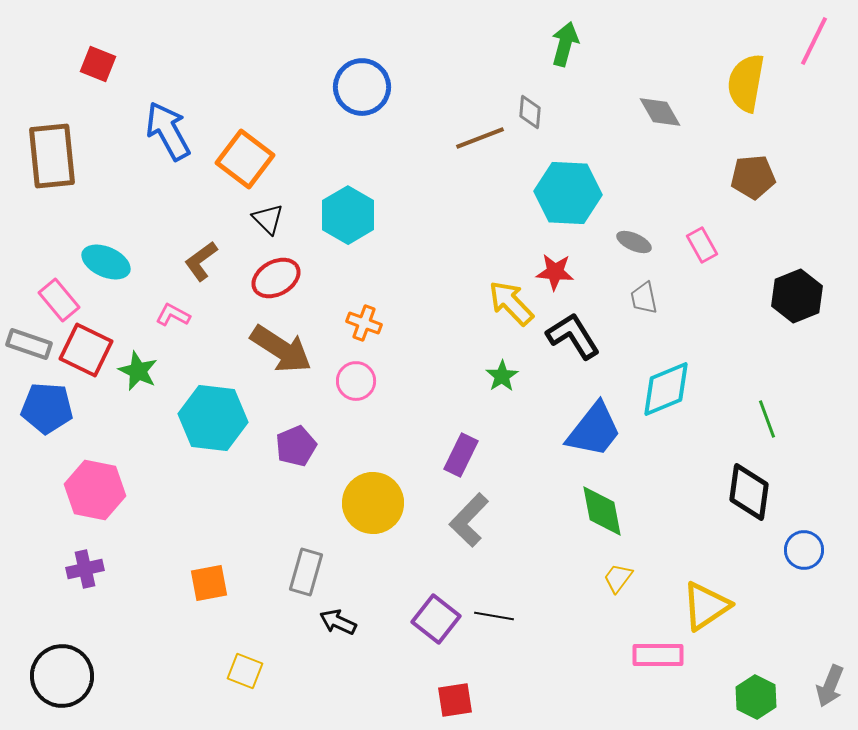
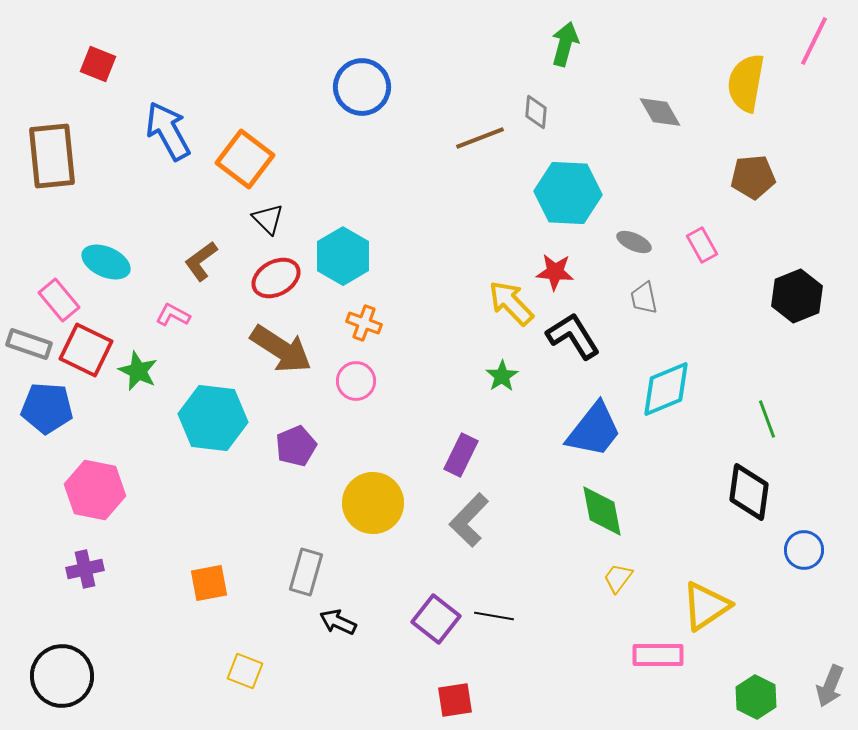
gray diamond at (530, 112): moved 6 px right
cyan hexagon at (348, 215): moved 5 px left, 41 px down
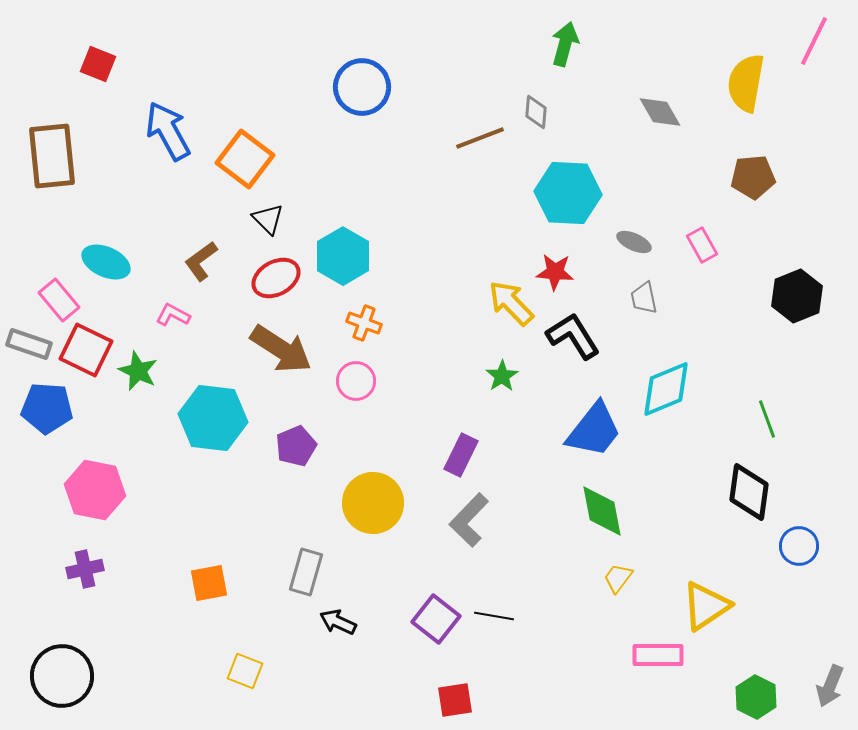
blue circle at (804, 550): moved 5 px left, 4 px up
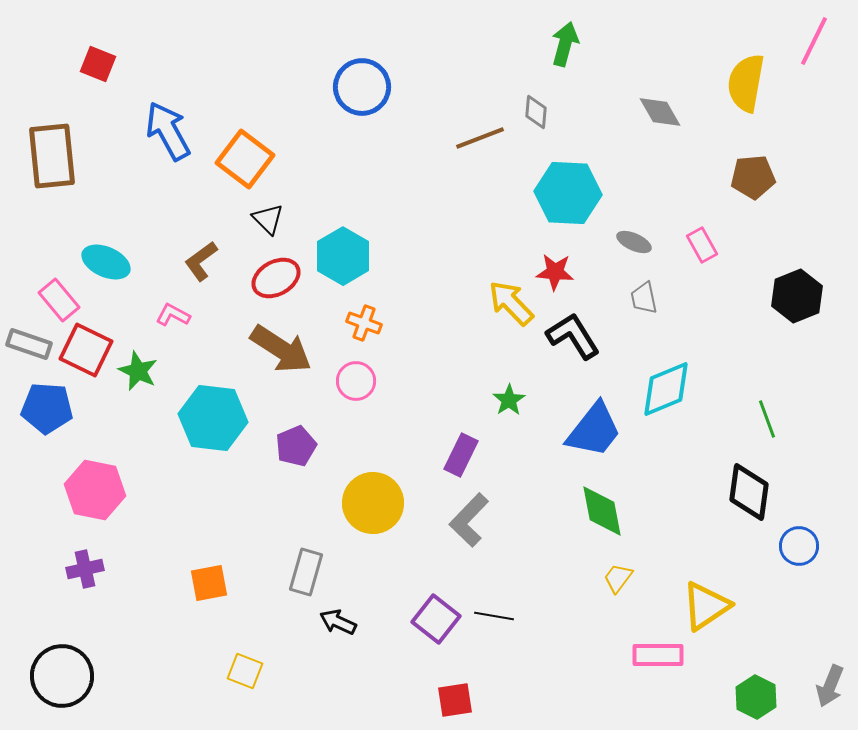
green star at (502, 376): moved 7 px right, 24 px down
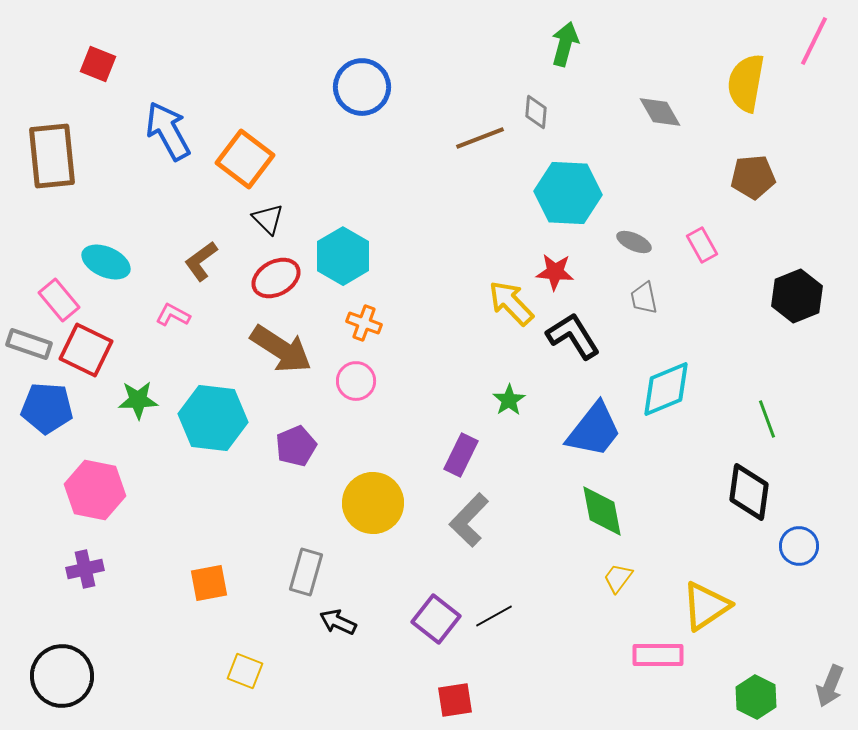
green star at (138, 371): moved 29 px down; rotated 27 degrees counterclockwise
black line at (494, 616): rotated 39 degrees counterclockwise
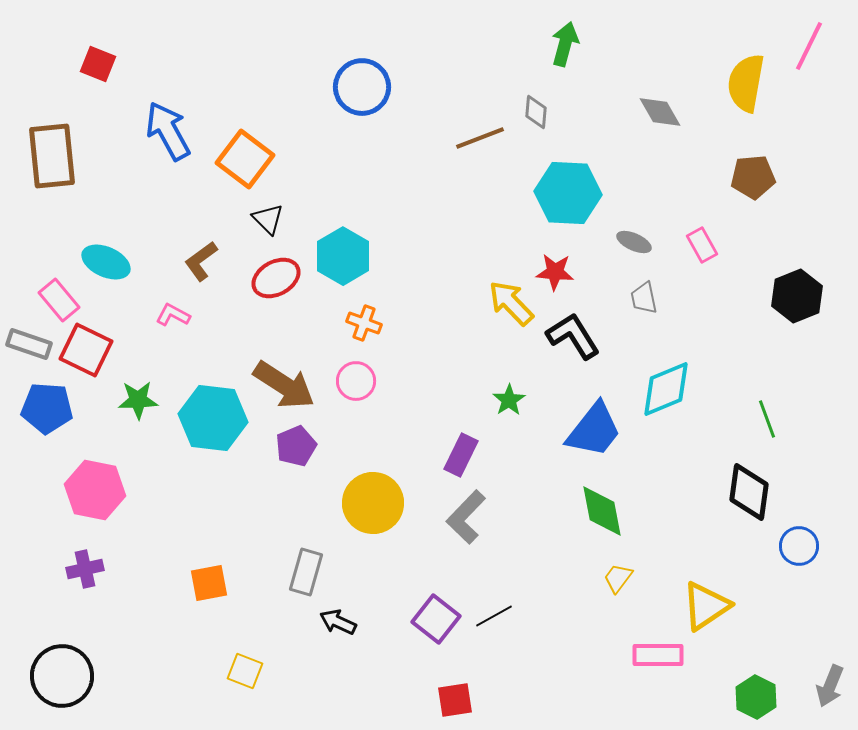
pink line at (814, 41): moved 5 px left, 5 px down
brown arrow at (281, 349): moved 3 px right, 36 px down
gray L-shape at (469, 520): moved 3 px left, 3 px up
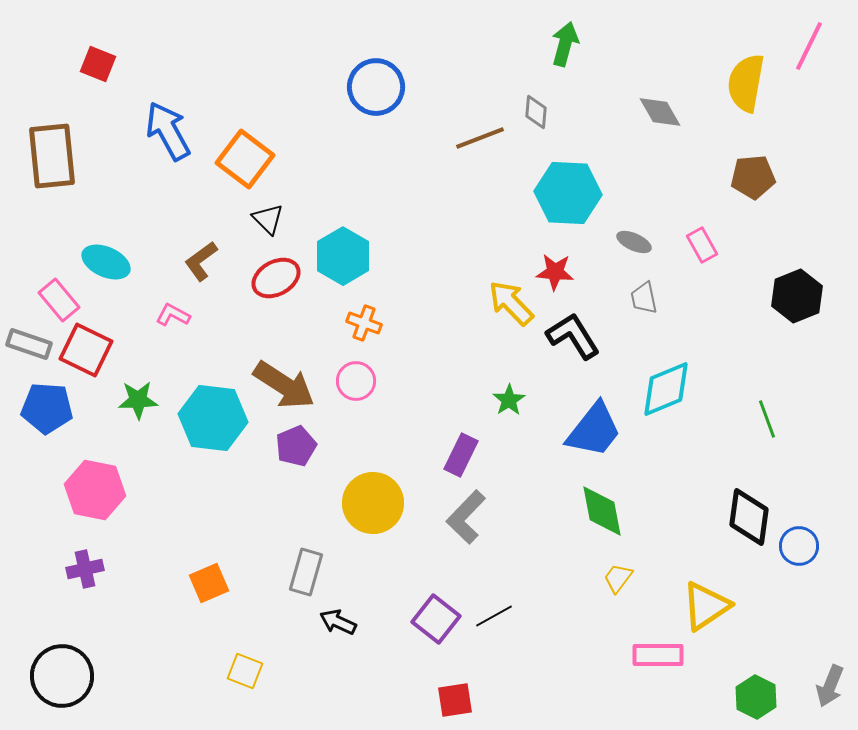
blue circle at (362, 87): moved 14 px right
black diamond at (749, 492): moved 25 px down
orange square at (209, 583): rotated 12 degrees counterclockwise
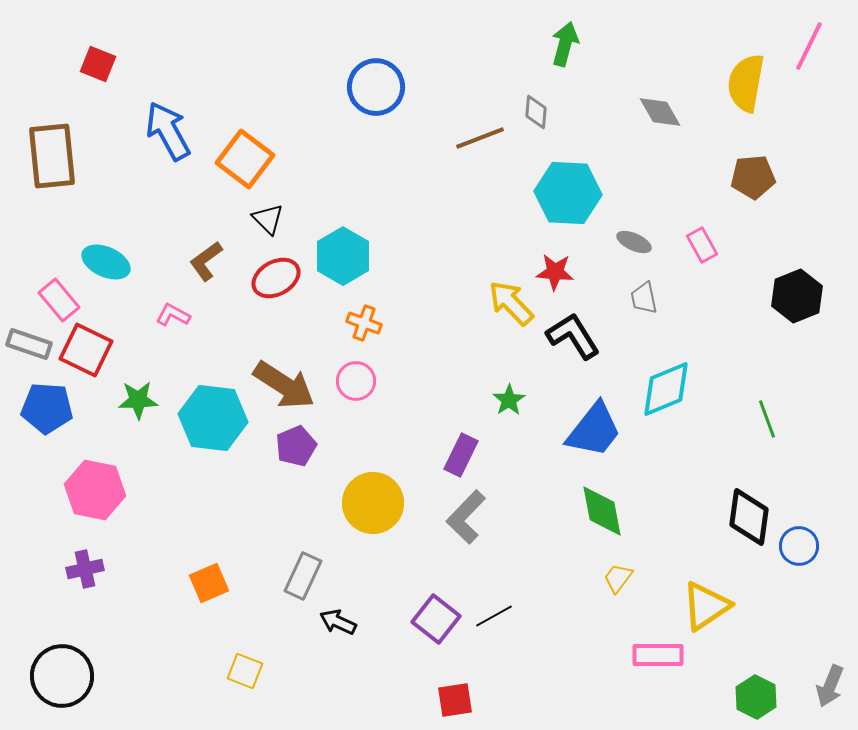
brown L-shape at (201, 261): moved 5 px right
gray rectangle at (306, 572): moved 3 px left, 4 px down; rotated 9 degrees clockwise
